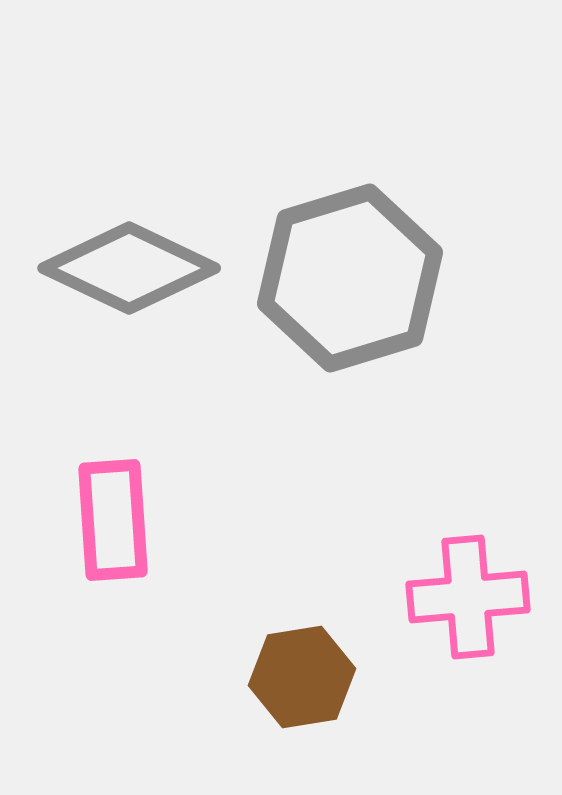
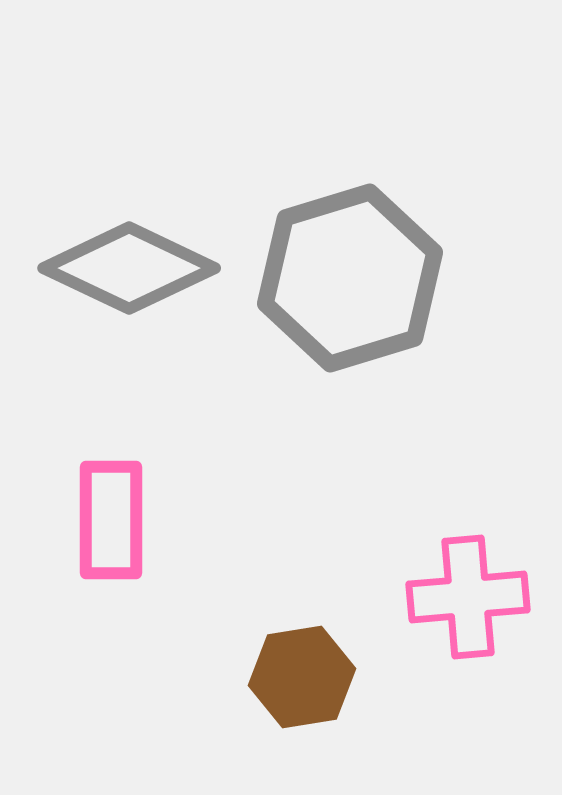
pink rectangle: moved 2 px left; rotated 4 degrees clockwise
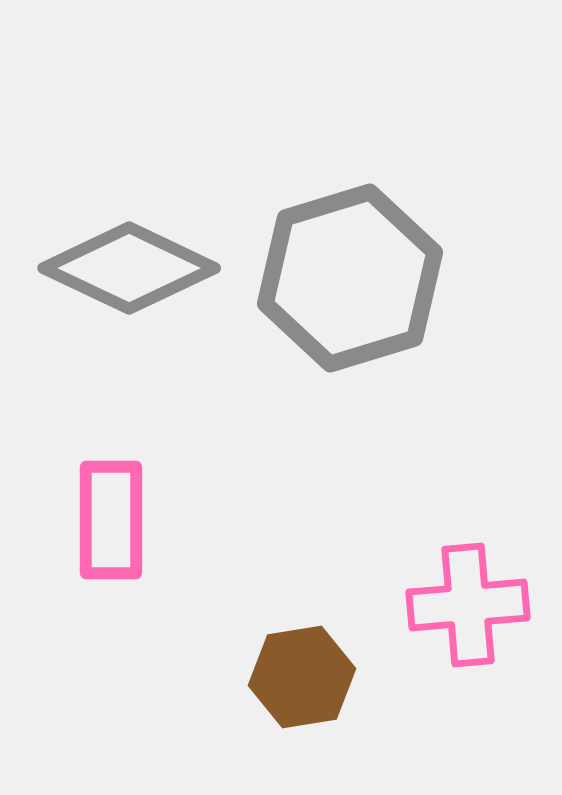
pink cross: moved 8 px down
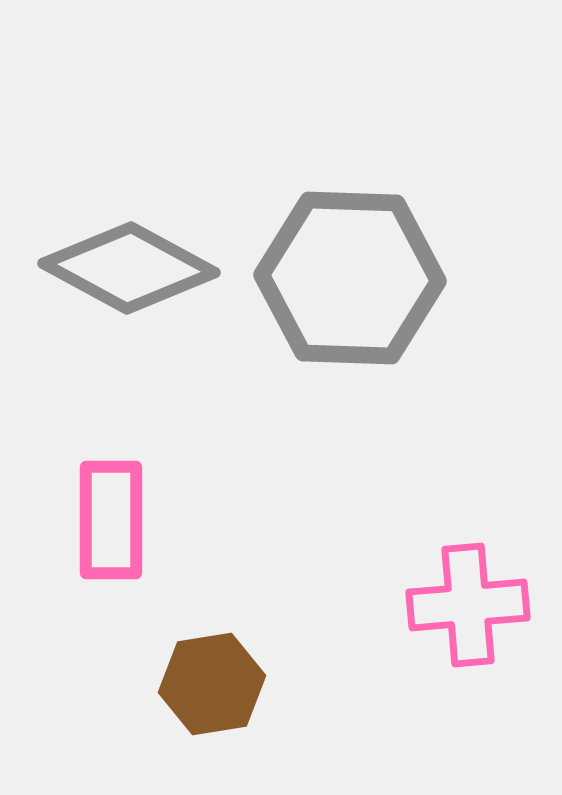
gray diamond: rotated 3 degrees clockwise
gray hexagon: rotated 19 degrees clockwise
brown hexagon: moved 90 px left, 7 px down
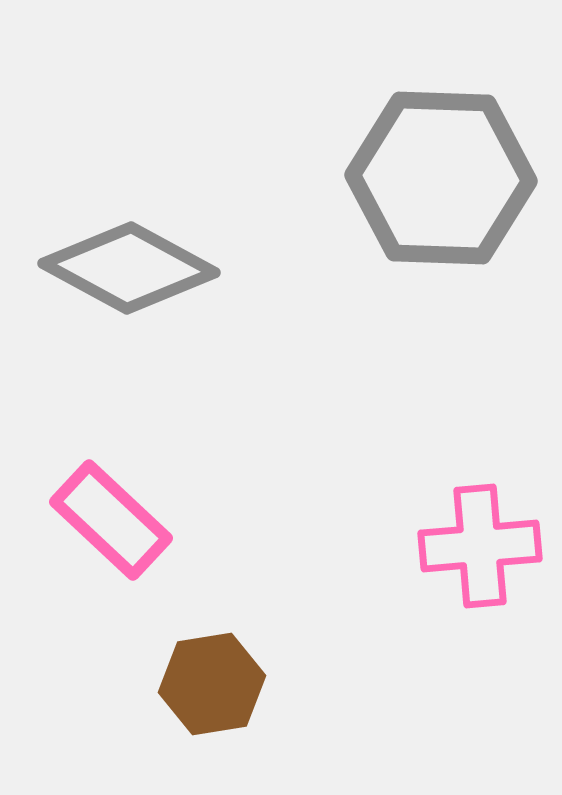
gray hexagon: moved 91 px right, 100 px up
pink rectangle: rotated 47 degrees counterclockwise
pink cross: moved 12 px right, 59 px up
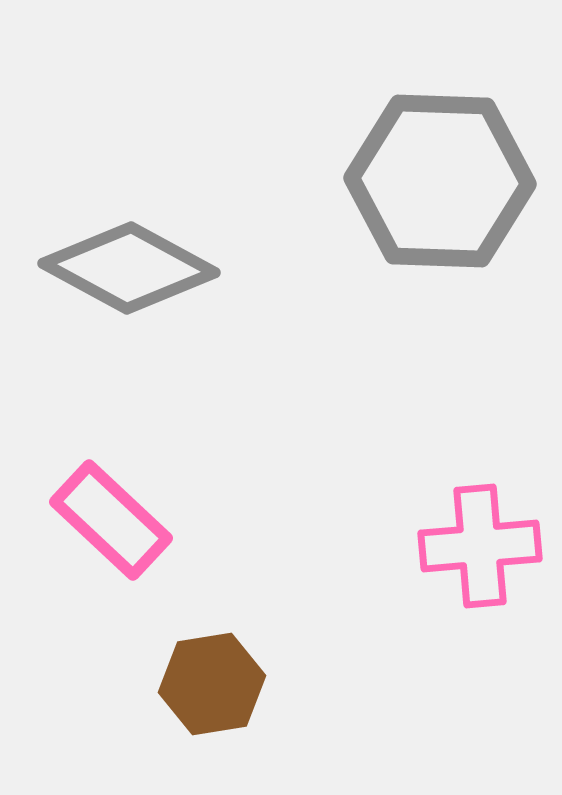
gray hexagon: moved 1 px left, 3 px down
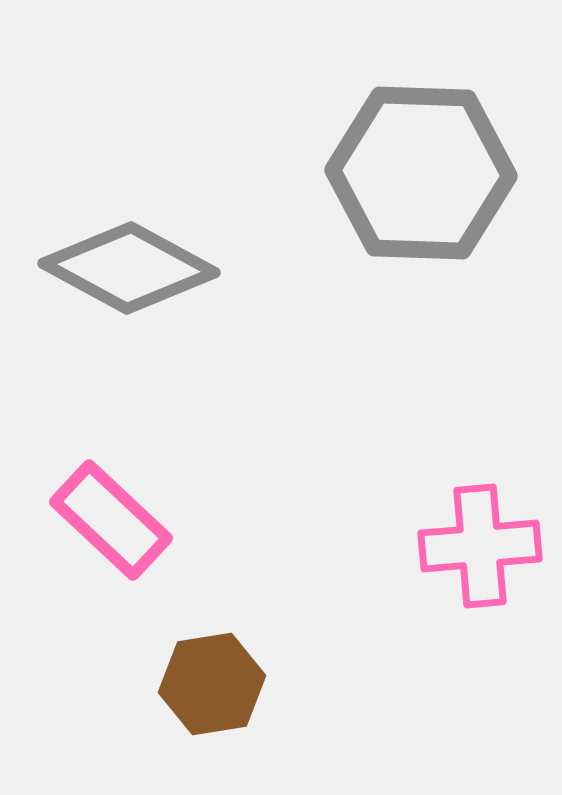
gray hexagon: moved 19 px left, 8 px up
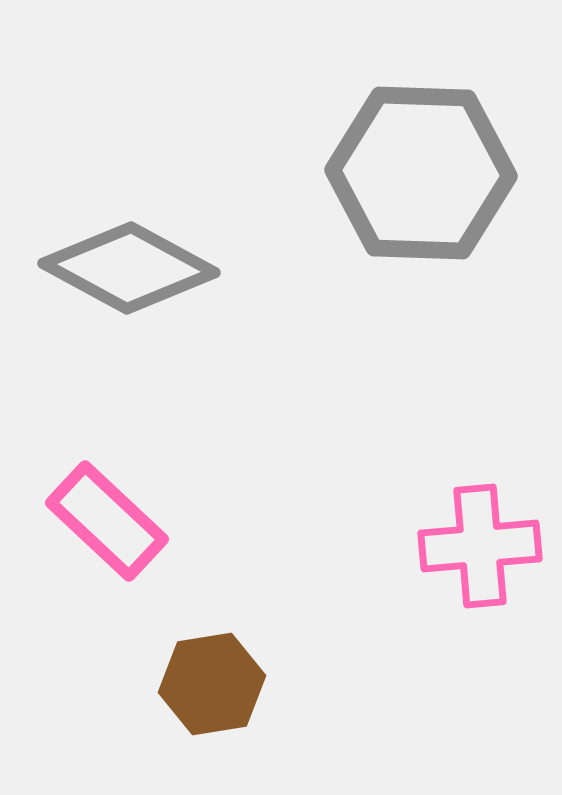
pink rectangle: moved 4 px left, 1 px down
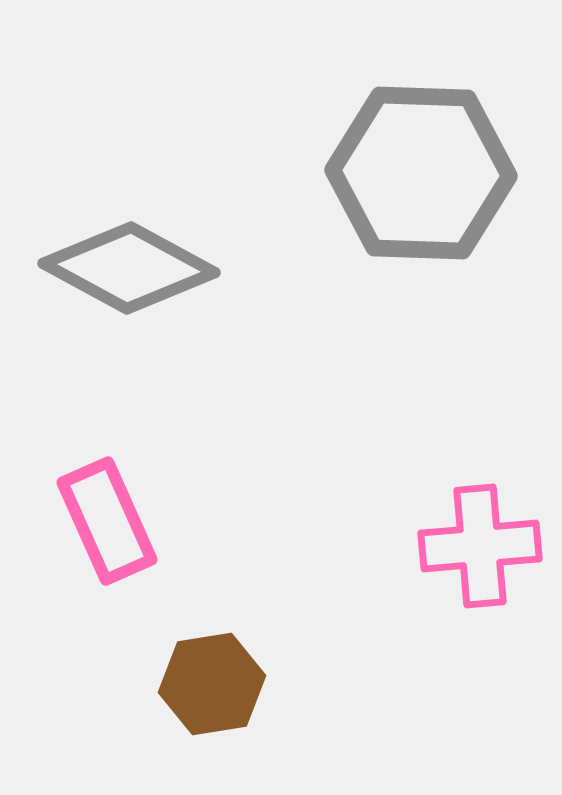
pink rectangle: rotated 23 degrees clockwise
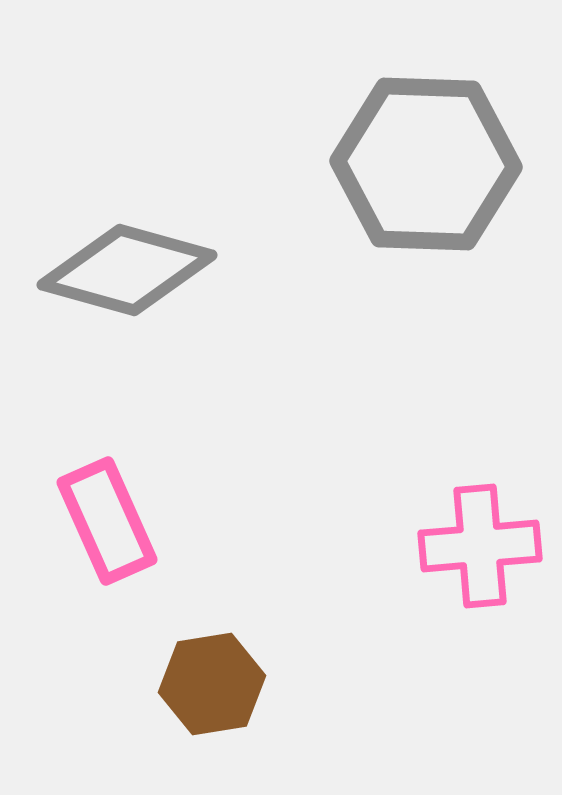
gray hexagon: moved 5 px right, 9 px up
gray diamond: moved 2 px left, 2 px down; rotated 13 degrees counterclockwise
